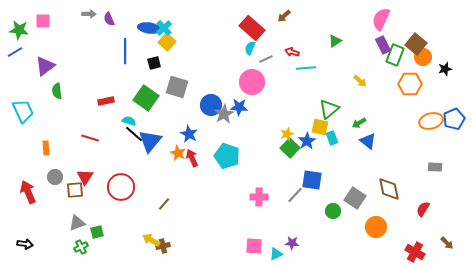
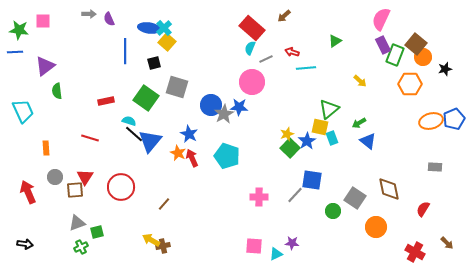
blue line at (15, 52): rotated 28 degrees clockwise
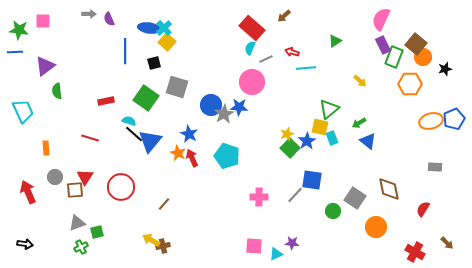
green rectangle at (395, 55): moved 1 px left, 2 px down
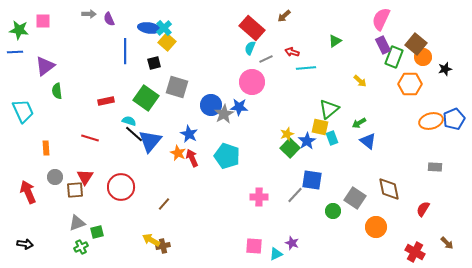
purple star at (292, 243): rotated 16 degrees clockwise
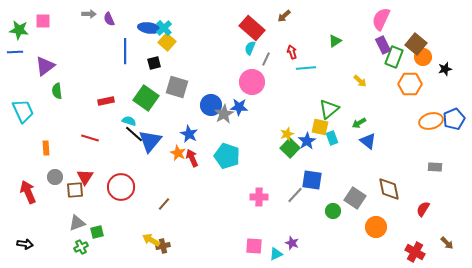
red arrow at (292, 52): rotated 56 degrees clockwise
gray line at (266, 59): rotated 40 degrees counterclockwise
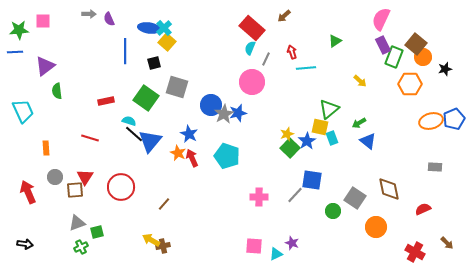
green star at (19, 30): rotated 12 degrees counterclockwise
blue star at (239, 107): moved 1 px left, 6 px down; rotated 18 degrees counterclockwise
red semicircle at (423, 209): rotated 35 degrees clockwise
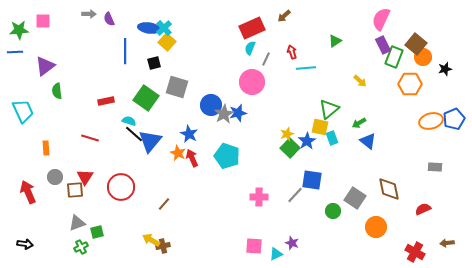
red rectangle at (252, 28): rotated 65 degrees counterclockwise
brown arrow at (447, 243): rotated 128 degrees clockwise
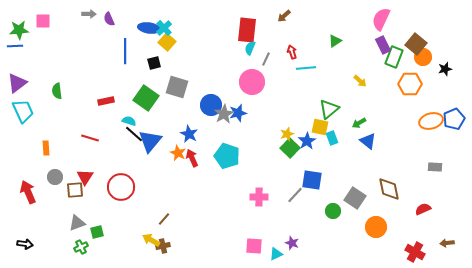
red rectangle at (252, 28): moved 5 px left, 2 px down; rotated 60 degrees counterclockwise
blue line at (15, 52): moved 6 px up
purple triangle at (45, 66): moved 28 px left, 17 px down
brown line at (164, 204): moved 15 px down
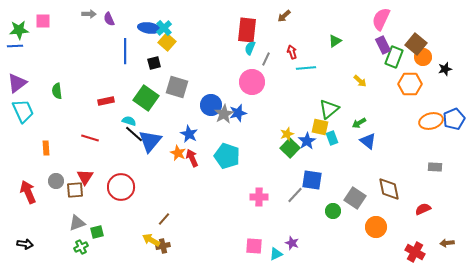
gray circle at (55, 177): moved 1 px right, 4 px down
